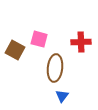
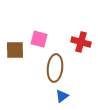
red cross: rotated 18 degrees clockwise
brown square: rotated 30 degrees counterclockwise
blue triangle: rotated 16 degrees clockwise
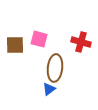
brown square: moved 5 px up
blue triangle: moved 13 px left, 7 px up
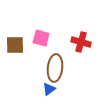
pink square: moved 2 px right, 1 px up
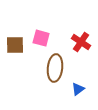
red cross: rotated 18 degrees clockwise
blue triangle: moved 29 px right
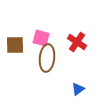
red cross: moved 4 px left
brown ellipse: moved 8 px left, 10 px up
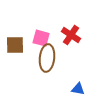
red cross: moved 6 px left, 7 px up
blue triangle: rotated 48 degrees clockwise
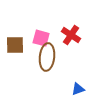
brown ellipse: moved 1 px up
blue triangle: rotated 32 degrees counterclockwise
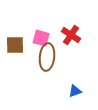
blue triangle: moved 3 px left, 2 px down
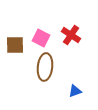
pink square: rotated 12 degrees clockwise
brown ellipse: moved 2 px left, 10 px down
